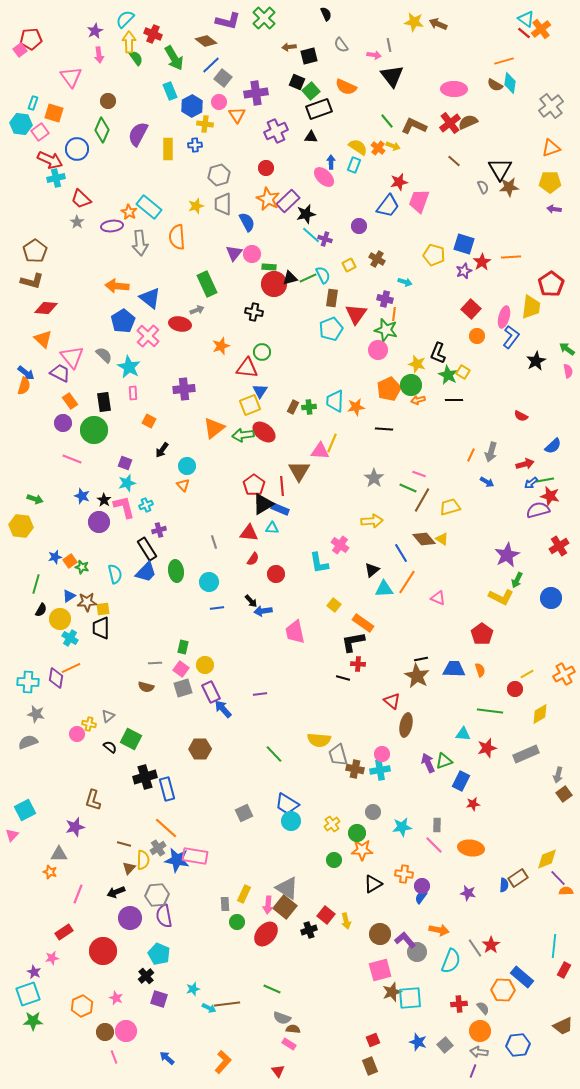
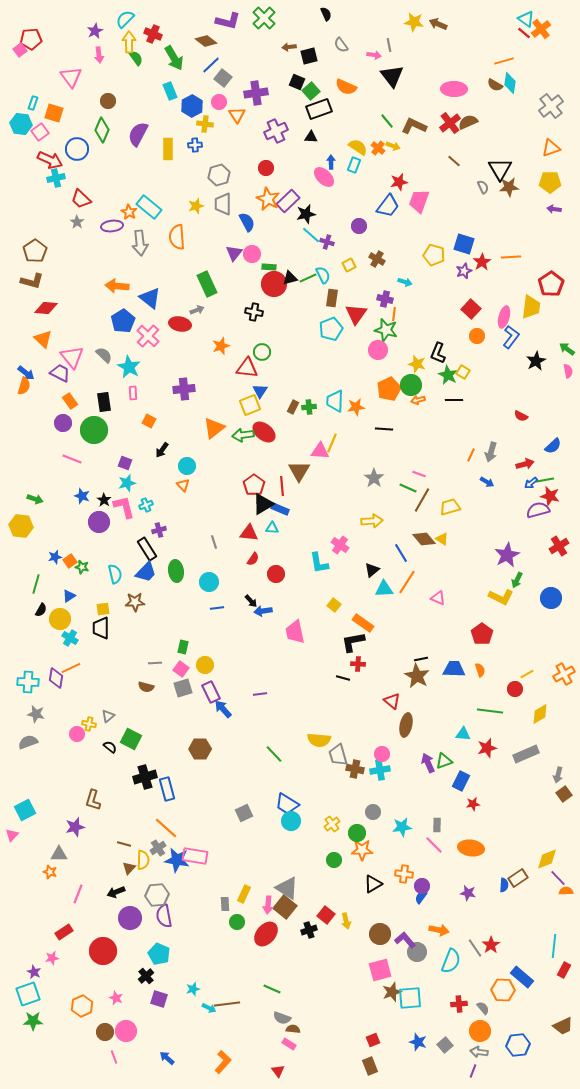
purple cross at (325, 239): moved 2 px right, 3 px down
brown star at (87, 602): moved 48 px right
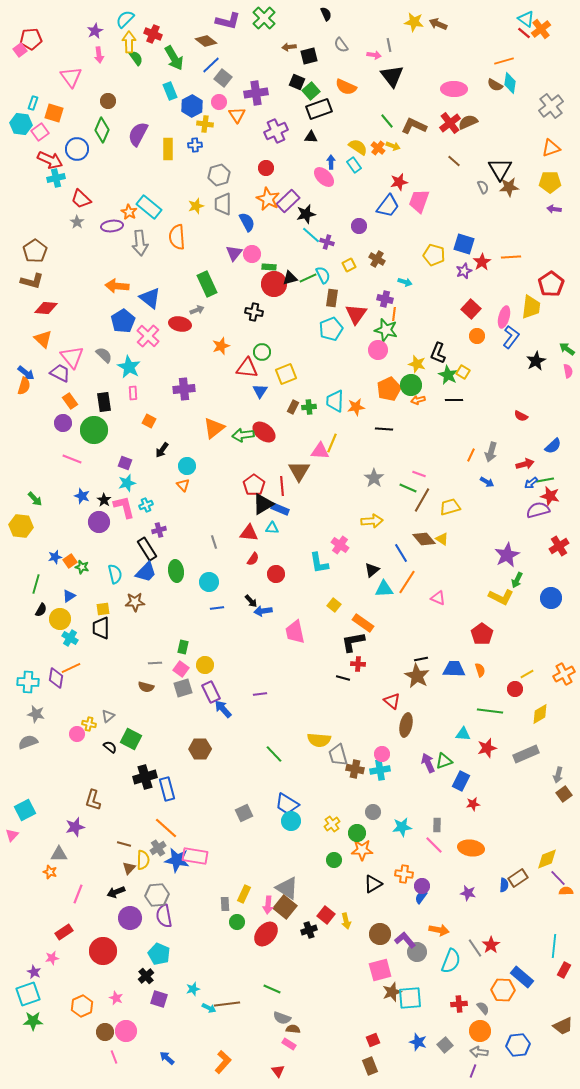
cyan rectangle at (354, 165): rotated 56 degrees counterclockwise
yellow square at (250, 405): moved 36 px right, 31 px up
green arrow at (35, 499): rotated 28 degrees clockwise
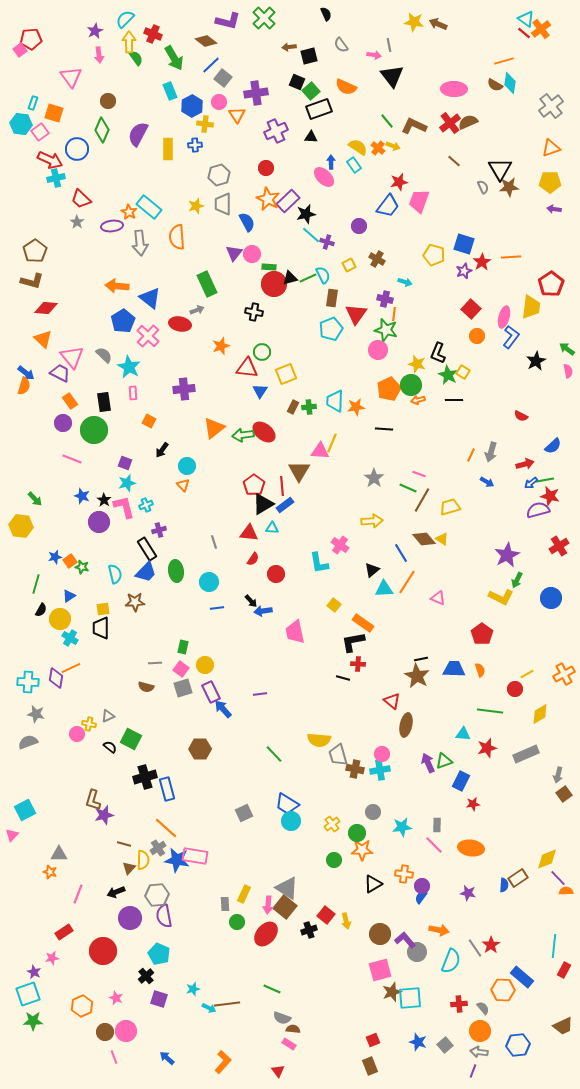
blue rectangle at (280, 509): moved 5 px right, 4 px up; rotated 60 degrees counterclockwise
gray triangle at (108, 716): rotated 16 degrees clockwise
purple star at (75, 827): moved 29 px right, 12 px up
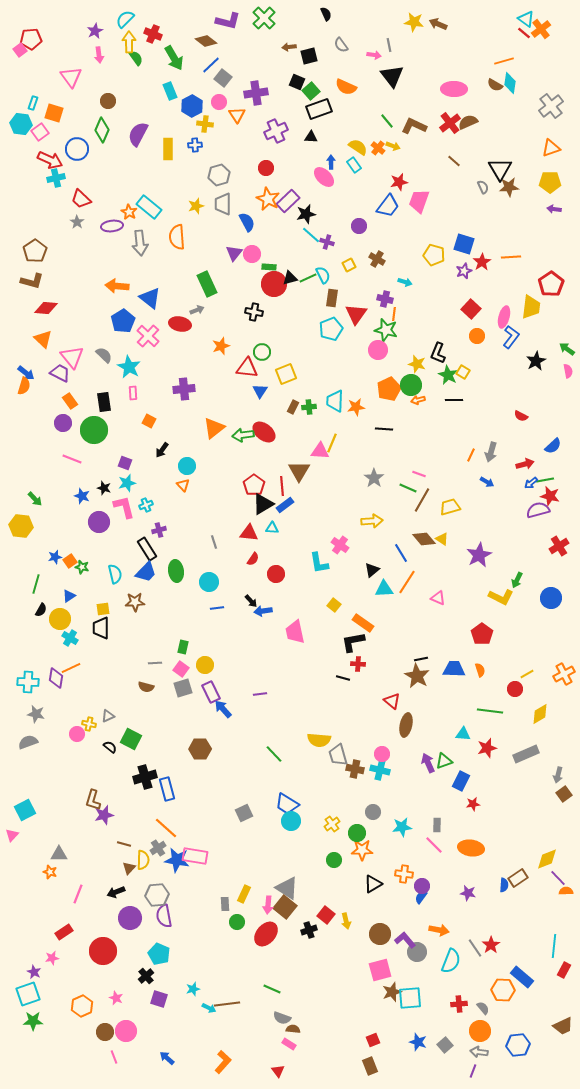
black star at (104, 500): moved 12 px up; rotated 16 degrees counterclockwise
purple star at (507, 555): moved 28 px left
cyan cross at (380, 770): rotated 24 degrees clockwise
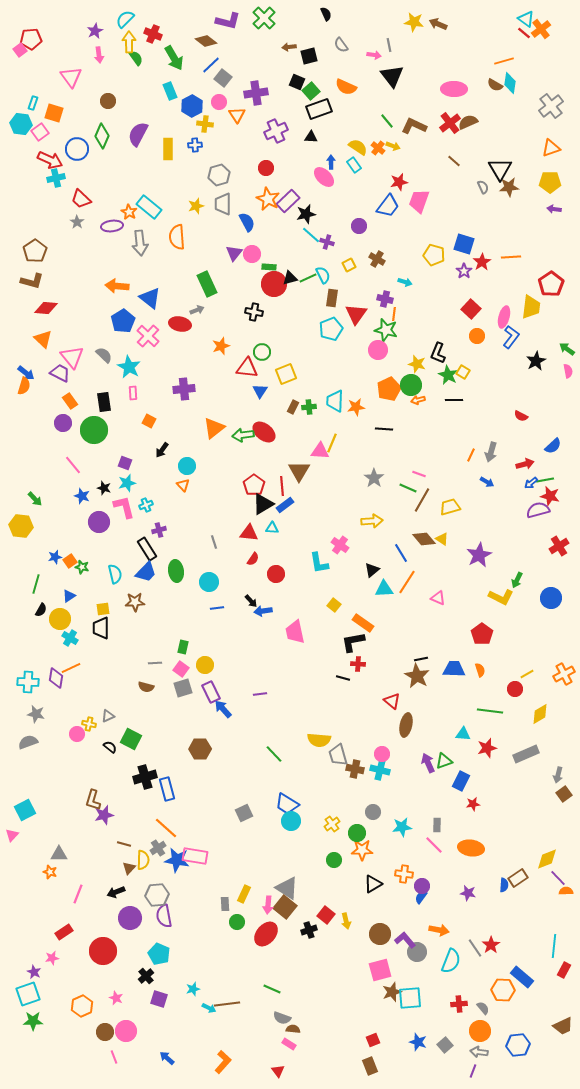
green diamond at (102, 130): moved 6 px down
purple star at (464, 271): rotated 14 degrees counterclockwise
pink line at (72, 459): moved 1 px right, 6 px down; rotated 30 degrees clockwise
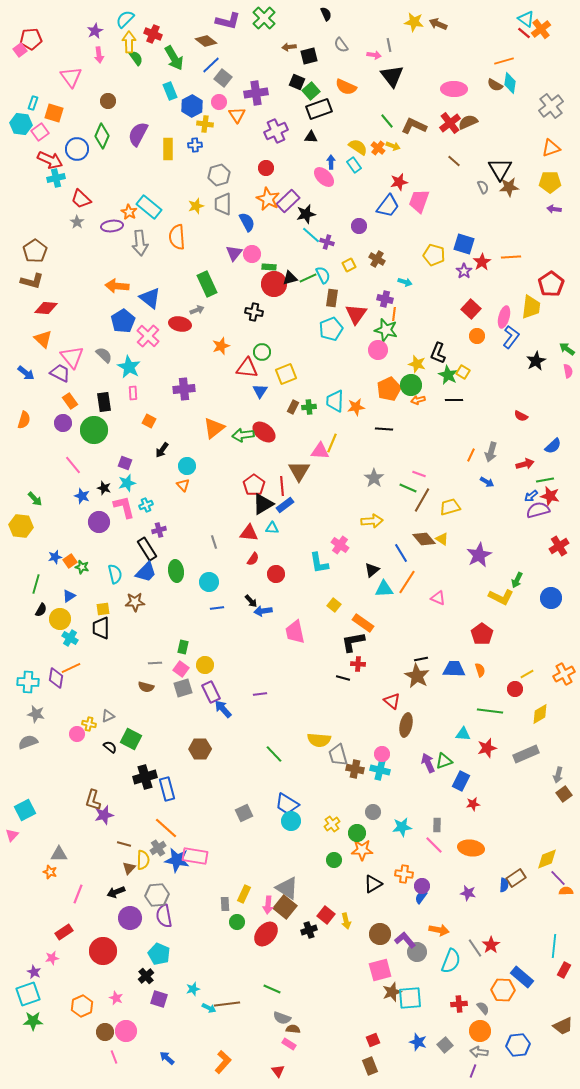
orange semicircle at (24, 386): moved 34 px down
blue arrow at (531, 483): moved 13 px down
brown rectangle at (518, 878): moved 2 px left
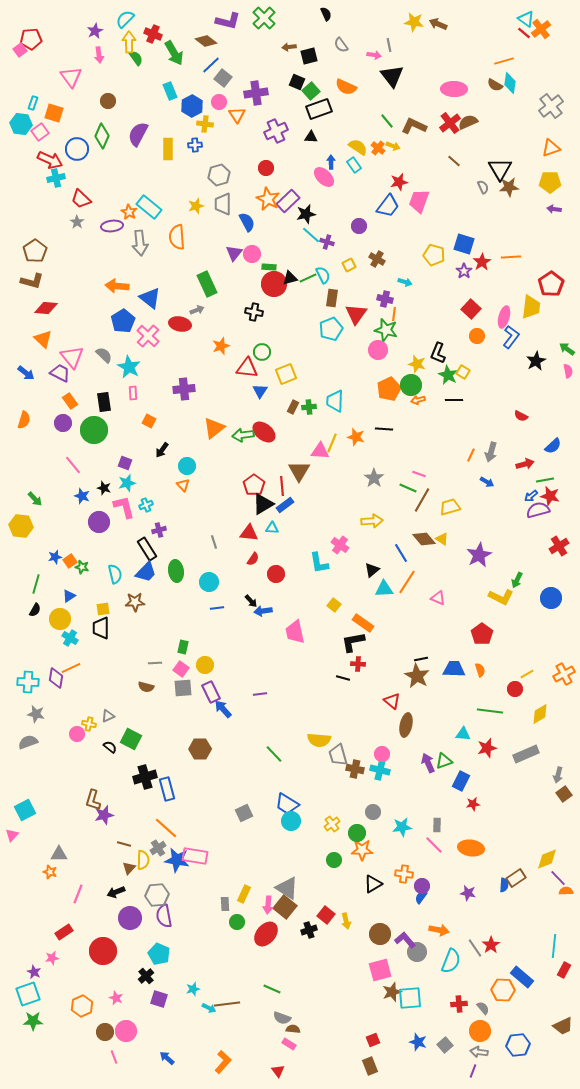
green arrow at (174, 58): moved 5 px up
orange star at (356, 407): moved 30 px down; rotated 24 degrees clockwise
black semicircle at (41, 610): moved 6 px left
gray square at (183, 688): rotated 12 degrees clockwise
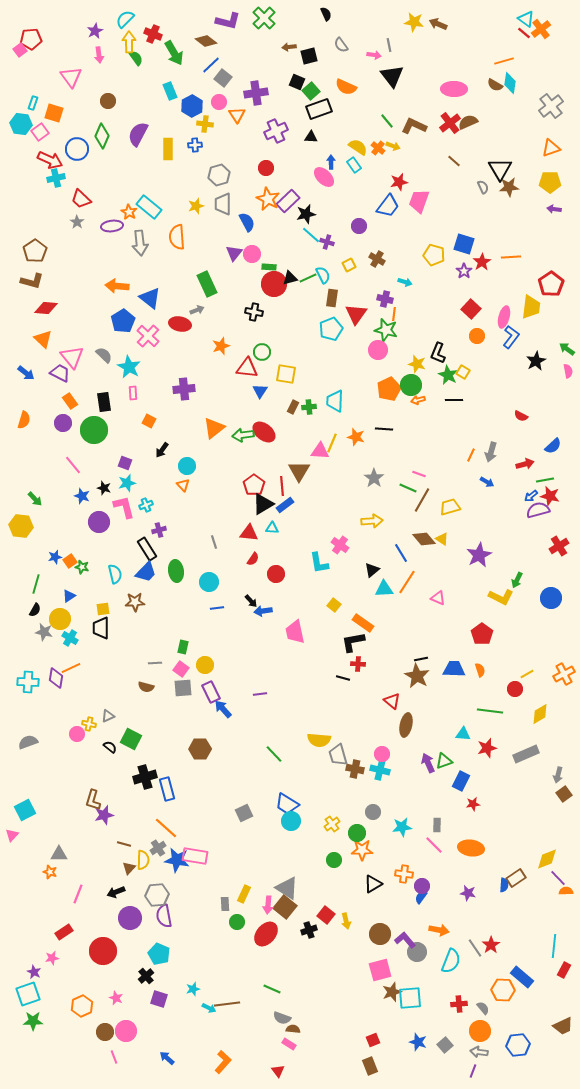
yellow square at (286, 374): rotated 30 degrees clockwise
gray star at (36, 714): moved 8 px right, 82 px up
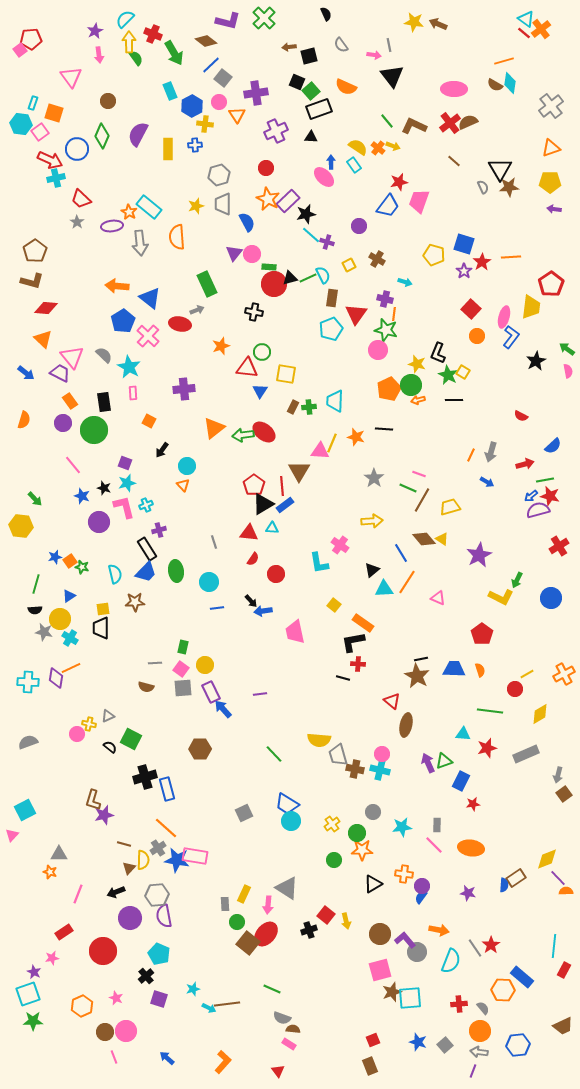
black semicircle at (35, 610): rotated 56 degrees clockwise
brown square at (285, 907): moved 37 px left, 36 px down
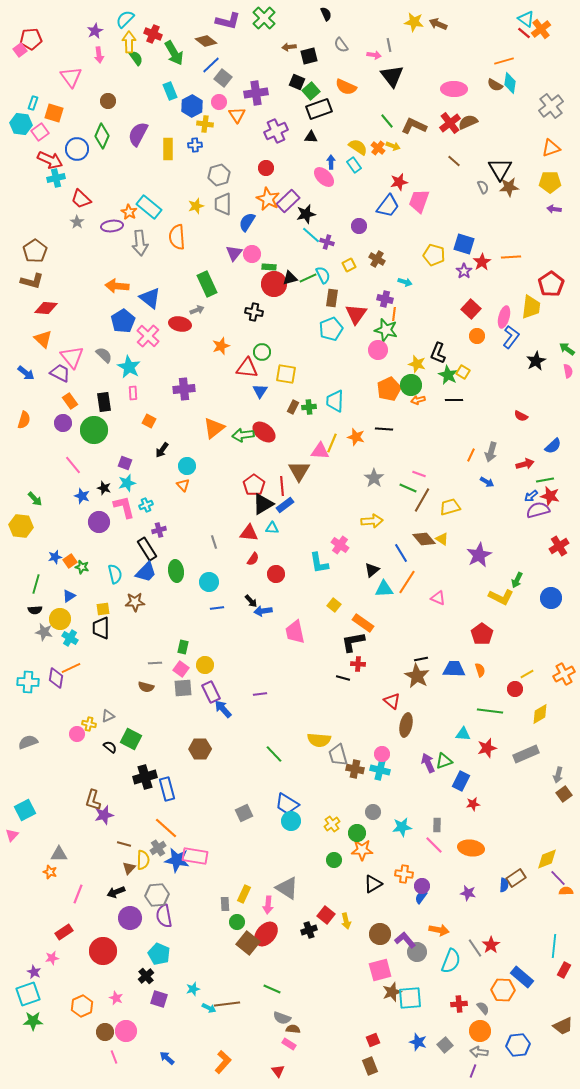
blue semicircle at (247, 222): rotated 120 degrees counterclockwise
